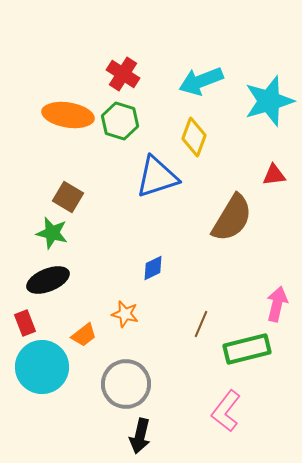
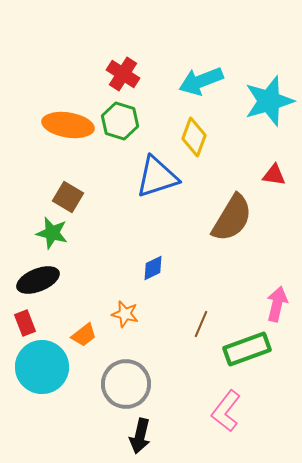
orange ellipse: moved 10 px down
red triangle: rotated 15 degrees clockwise
black ellipse: moved 10 px left
green rectangle: rotated 6 degrees counterclockwise
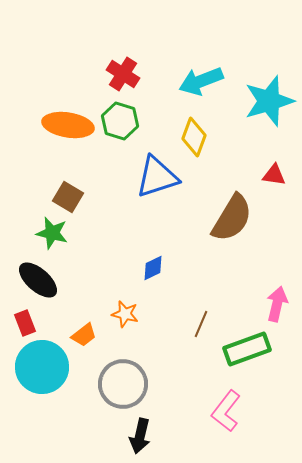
black ellipse: rotated 63 degrees clockwise
gray circle: moved 3 px left
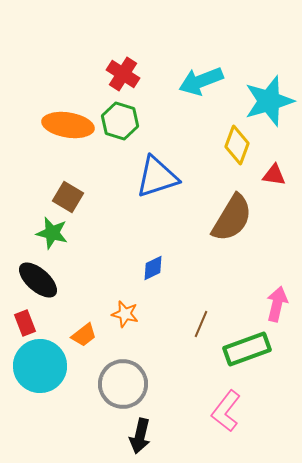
yellow diamond: moved 43 px right, 8 px down
cyan circle: moved 2 px left, 1 px up
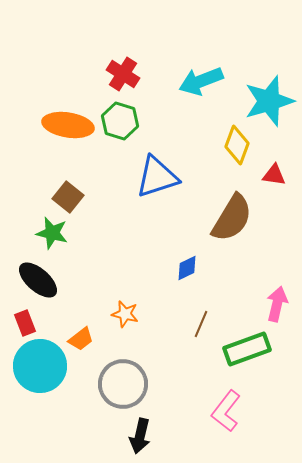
brown square: rotated 8 degrees clockwise
blue diamond: moved 34 px right
orange trapezoid: moved 3 px left, 4 px down
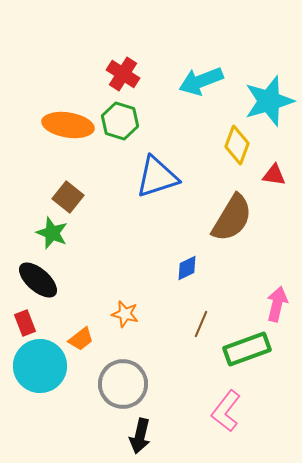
green star: rotated 8 degrees clockwise
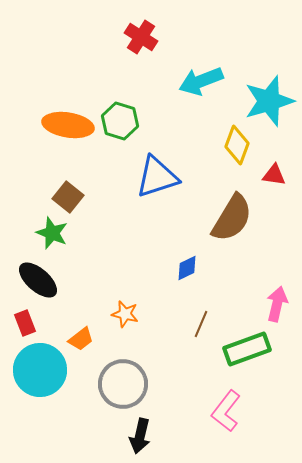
red cross: moved 18 px right, 37 px up
cyan circle: moved 4 px down
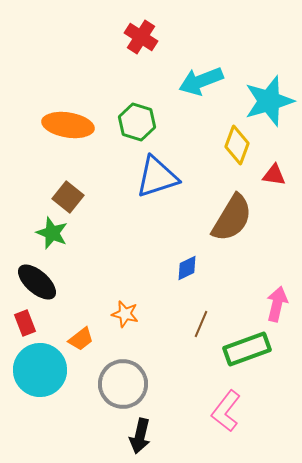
green hexagon: moved 17 px right, 1 px down
black ellipse: moved 1 px left, 2 px down
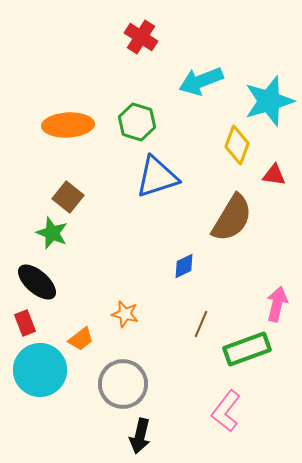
orange ellipse: rotated 12 degrees counterclockwise
blue diamond: moved 3 px left, 2 px up
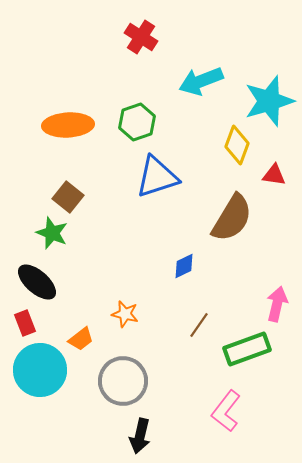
green hexagon: rotated 24 degrees clockwise
brown line: moved 2 px left, 1 px down; rotated 12 degrees clockwise
gray circle: moved 3 px up
